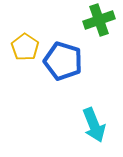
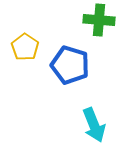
green cross: rotated 24 degrees clockwise
blue pentagon: moved 7 px right, 4 px down
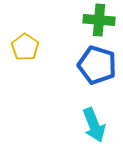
blue pentagon: moved 27 px right
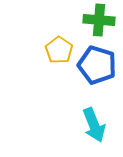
yellow pentagon: moved 34 px right, 3 px down
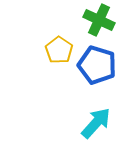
green cross: rotated 20 degrees clockwise
cyan arrow: moved 2 px right, 2 px up; rotated 116 degrees counterclockwise
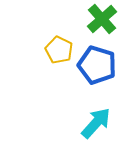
green cross: moved 3 px right, 1 px up; rotated 24 degrees clockwise
yellow pentagon: rotated 8 degrees counterclockwise
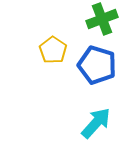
green cross: rotated 20 degrees clockwise
yellow pentagon: moved 6 px left; rotated 8 degrees clockwise
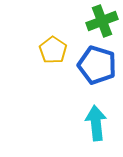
green cross: moved 2 px down
cyan arrow: rotated 48 degrees counterclockwise
